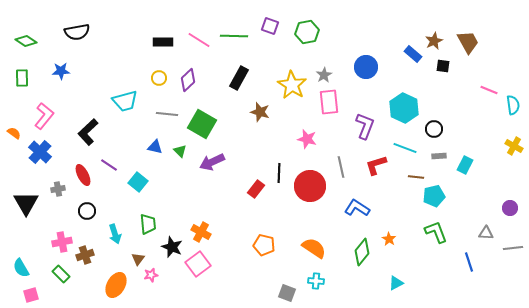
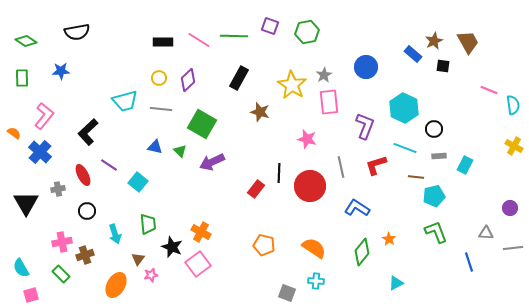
gray line at (167, 114): moved 6 px left, 5 px up
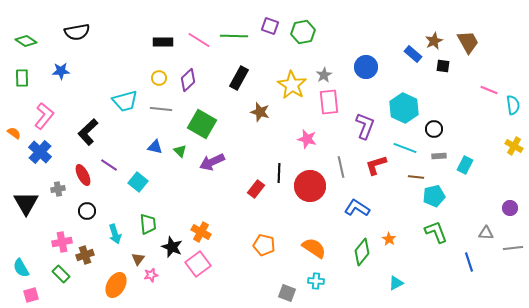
green hexagon at (307, 32): moved 4 px left
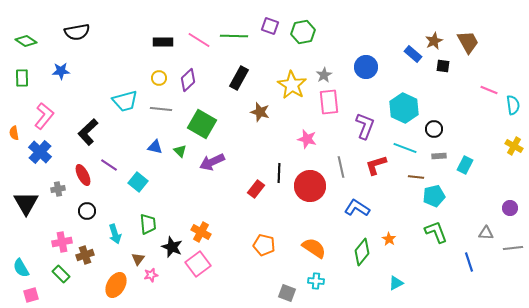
orange semicircle at (14, 133): rotated 136 degrees counterclockwise
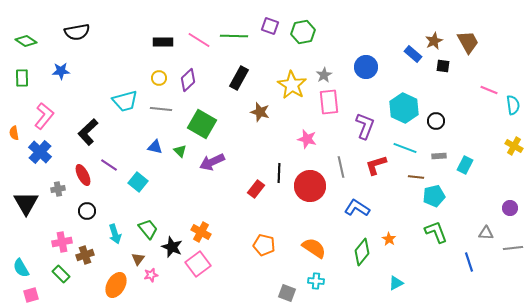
black circle at (434, 129): moved 2 px right, 8 px up
green trapezoid at (148, 224): moved 5 px down; rotated 35 degrees counterclockwise
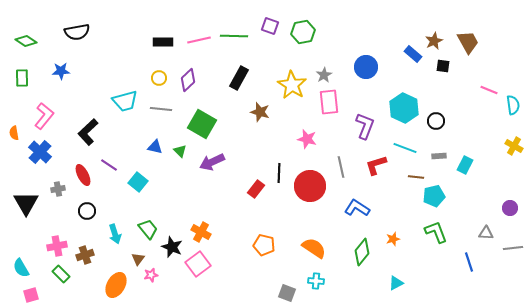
pink line at (199, 40): rotated 45 degrees counterclockwise
orange star at (389, 239): moved 4 px right; rotated 24 degrees clockwise
pink cross at (62, 242): moved 5 px left, 4 px down
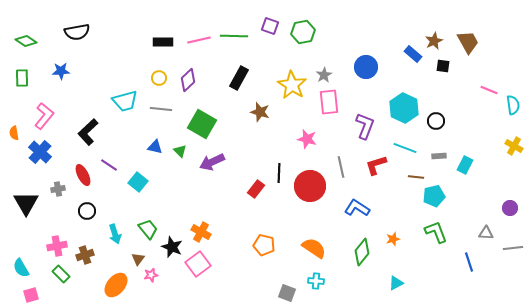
orange ellipse at (116, 285): rotated 10 degrees clockwise
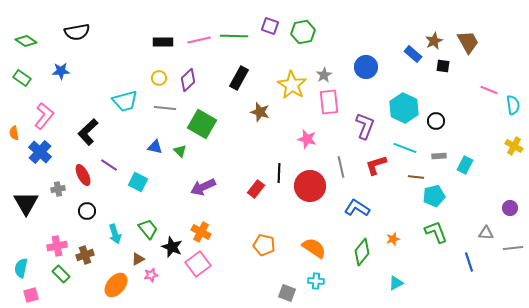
green rectangle at (22, 78): rotated 54 degrees counterclockwise
gray line at (161, 109): moved 4 px right, 1 px up
purple arrow at (212, 162): moved 9 px left, 25 px down
cyan square at (138, 182): rotated 12 degrees counterclockwise
brown triangle at (138, 259): rotated 24 degrees clockwise
cyan semicircle at (21, 268): rotated 42 degrees clockwise
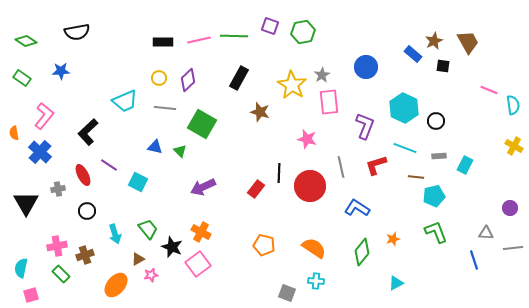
gray star at (324, 75): moved 2 px left
cyan trapezoid at (125, 101): rotated 8 degrees counterclockwise
blue line at (469, 262): moved 5 px right, 2 px up
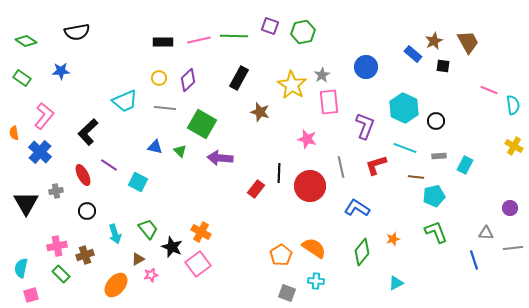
purple arrow at (203, 187): moved 17 px right, 29 px up; rotated 30 degrees clockwise
gray cross at (58, 189): moved 2 px left, 2 px down
orange pentagon at (264, 245): moved 17 px right, 10 px down; rotated 25 degrees clockwise
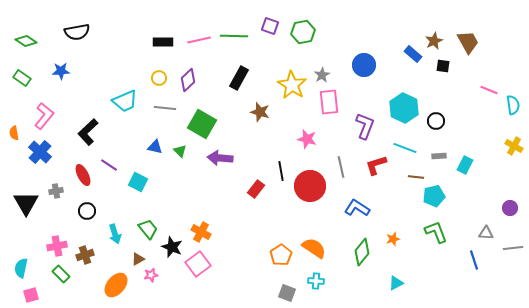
blue circle at (366, 67): moved 2 px left, 2 px up
black line at (279, 173): moved 2 px right, 2 px up; rotated 12 degrees counterclockwise
